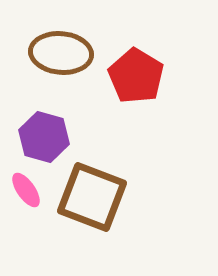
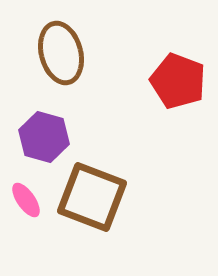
brown ellipse: rotated 70 degrees clockwise
red pentagon: moved 42 px right, 5 px down; rotated 10 degrees counterclockwise
pink ellipse: moved 10 px down
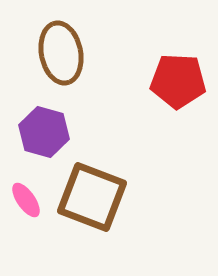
brown ellipse: rotated 4 degrees clockwise
red pentagon: rotated 18 degrees counterclockwise
purple hexagon: moved 5 px up
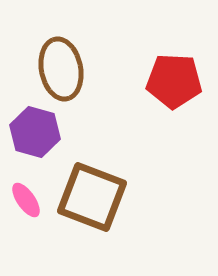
brown ellipse: moved 16 px down
red pentagon: moved 4 px left
purple hexagon: moved 9 px left
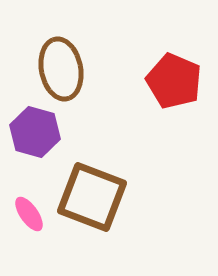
red pentagon: rotated 20 degrees clockwise
pink ellipse: moved 3 px right, 14 px down
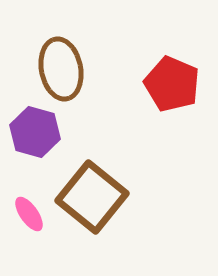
red pentagon: moved 2 px left, 3 px down
brown square: rotated 18 degrees clockwise
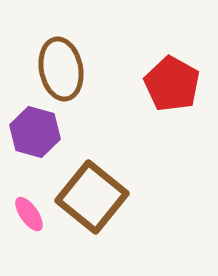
red pentagon: rotated 6 degrees clockwise
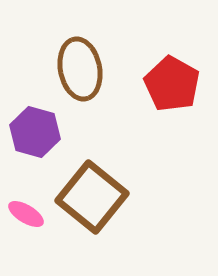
brown ellipse: moved 19 px right
pink ellipse: moved 3 px left; rotated 24 degrees counterclockwise
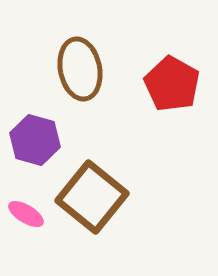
purple hexagon: moved 8 px down
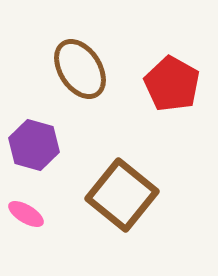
brown ellipse: rotated 22 degrees counterclockwise
purple hexagon: moved 1 px left, 5 px down
brown square: moved 30 px right, 2 px up
